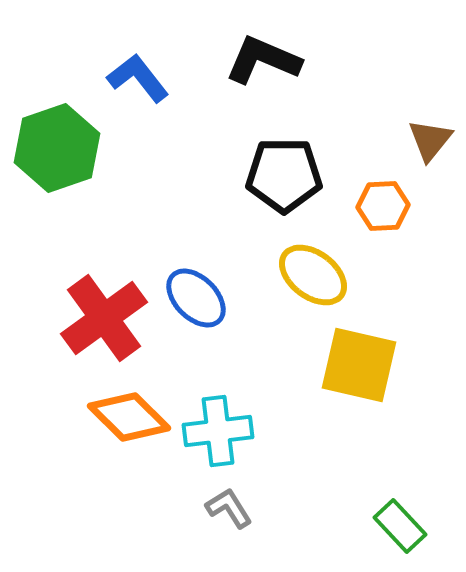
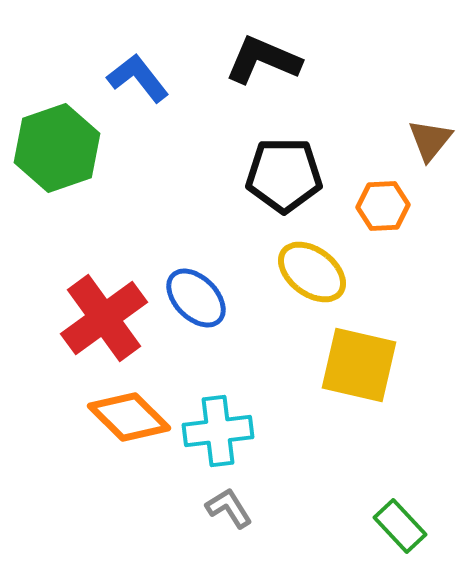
yellow ellipse: moved 1 px left, 3 px up
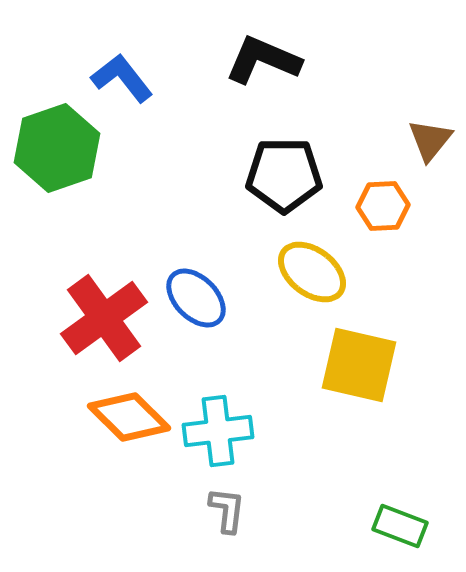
blue L-shape: moved 16 px left
gray L-shape: moved 2 px left, 2 px down; rotated 39 degrees clockwise
green rectangle: rotated 26 degrees counterclockwise
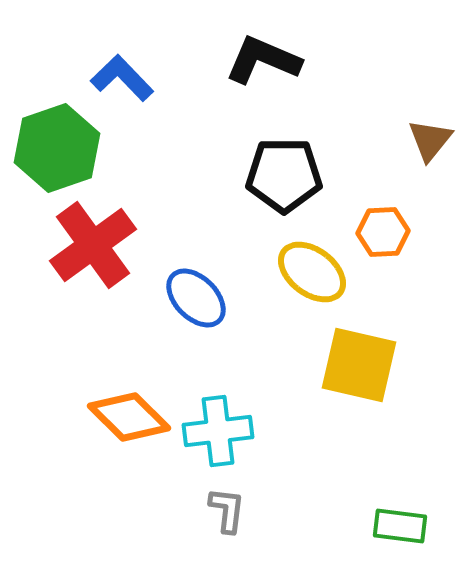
blue L-shape: rotated 6 degrees counterclockwise
orange hexagon: moved 26 px down
red cross: moved 11 px left, 73 px up
green rectangle: rotated 14 degrees counterclockwise
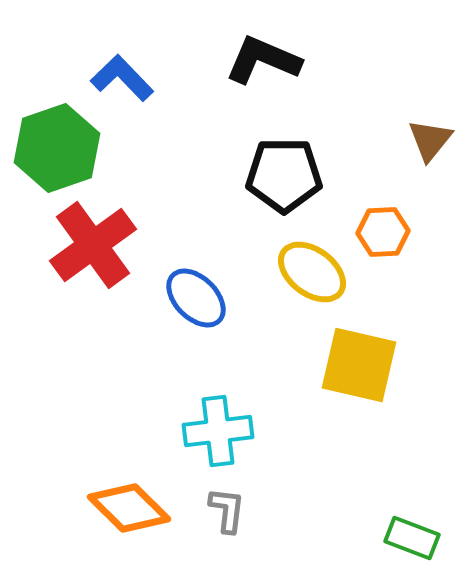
orange diamond: moved 91 px down
green rectangle: moved 12 px right, 12 px down; rotated 14 degrees clockwise
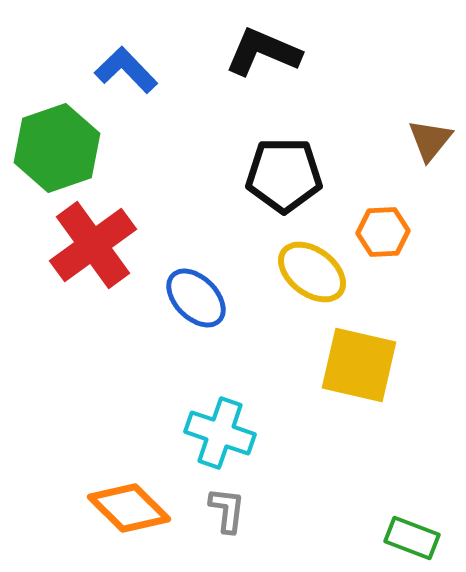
black L-shape: moved 8 px up
blue L-shape: moved 4 px right, 8 px up
cyan cross: moved 2 px right, 2 px down; rotated 26 degrees clockwise
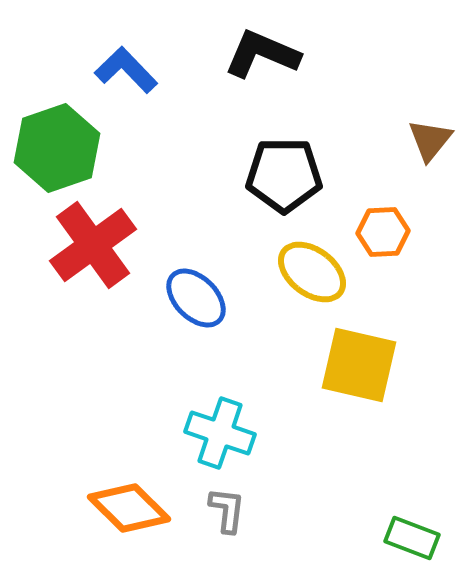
black L-shape: moved 1 px left, 2 px down
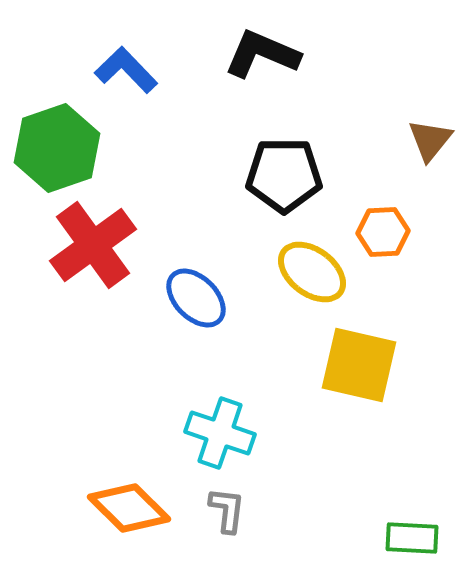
green rectangle: rotated 18 degrees counterclockwise
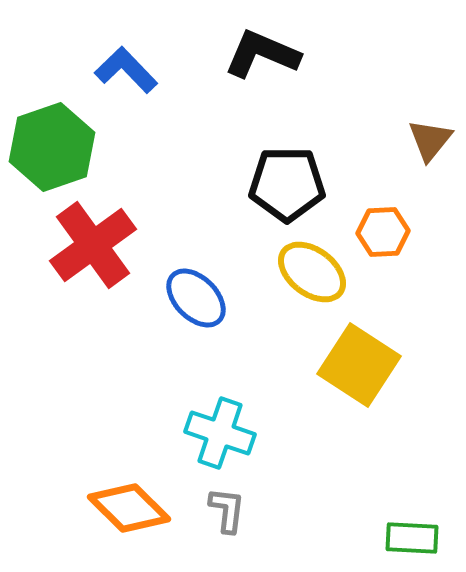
green hexagon: moved 5 px left, 1 px up
black pentagon: moved 3 px right, 9 px down
yellow square: rotated 20 degrees clockwise
